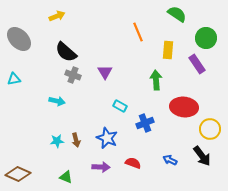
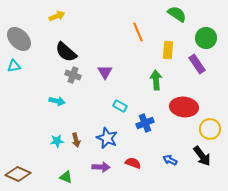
cyan triangle: moved 13 px up
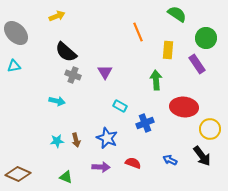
gray ellipse: moved 3 px left, 6 px up
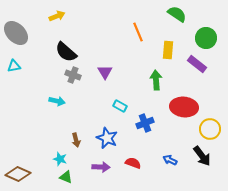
purple rectangle: rotated 18 degrees counterclockwise
cyan star: moved 3 px right, 18 px down; rotated 24 degrees clockwise
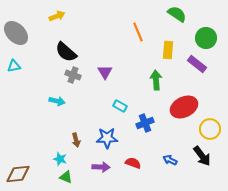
red ellipse: rotated 32 degrees counterclockwise
blue star: rotated 25 degrees counterclockwise
brown diamond: rotated 30 degrees counterclockwise
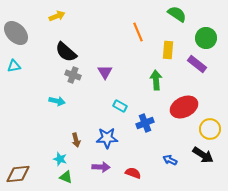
black arrow: moved 1 px right, 1 px up; rotated 20 degrees counterclockwise
red semicircle: moved 10 px down
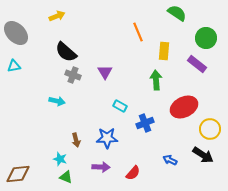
green semicircle: moved 1 px up
yellow rectangle: moved 4 px left, 1 px down
red semicircle: rotated 112 degrees clockwise
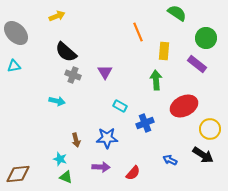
red ellipse: moved 1 px up
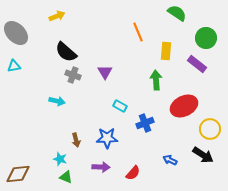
yellow rectangle: moved 2 px right
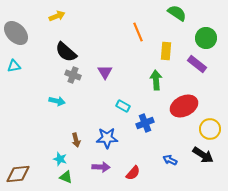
cyan rectangle: moved 3 px right
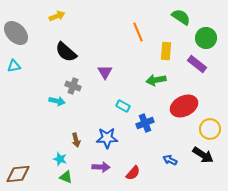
green semicircle: moved 4 px right, 4 px down
gray cross: moved 11 px down
green arrow: rotated 96 degrees counterclockwise
